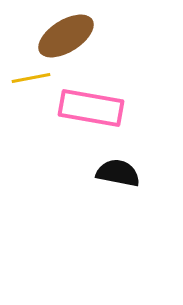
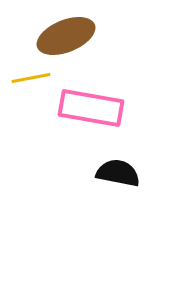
brown ellipse: rotated 10 degrees clockwise
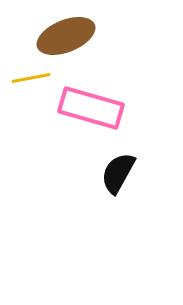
pink rectangle: rotated 6 degrees clockwise
black semicircle: rotated 72 degrees counterclockwise
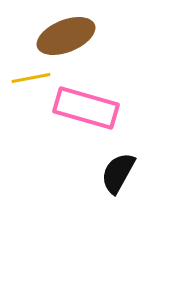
pink rectangle: moved 5 px left
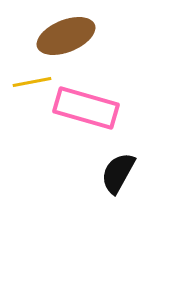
yellow line: moved 1 px right, 4 px down
